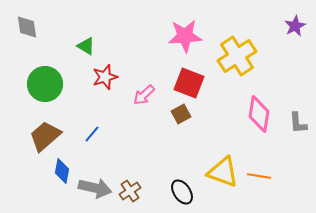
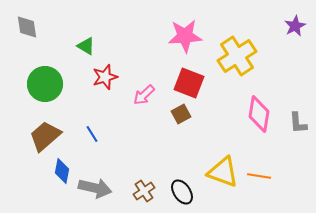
blue line: rotated 72 degrees counterclockwise
brown cross: moved 14 px right
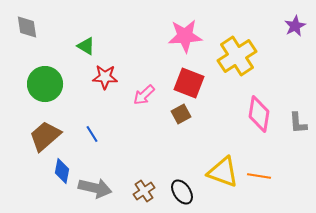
red star: rotated 20 degrees clockwise
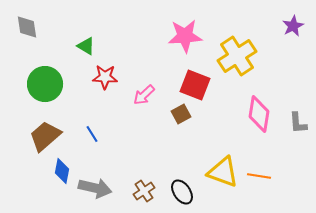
purple star: moved 2 px left
red square: moved 6 px right, 2 px down
